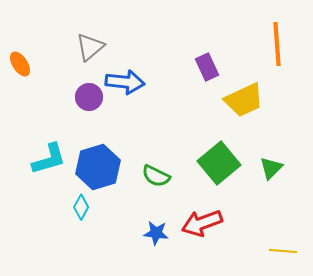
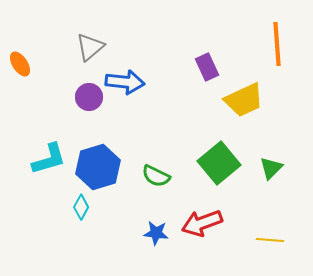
yellow line: moved 13 px left, 11 px up
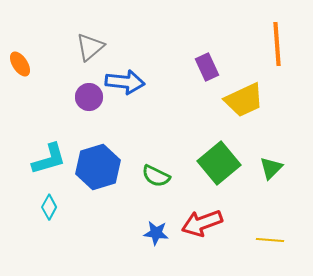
cyan diamond: moved 32 px left
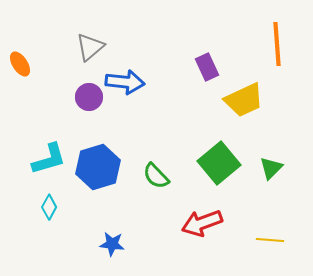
green semicircle: rotated 20 degrees clockwise
blue star: moved 44 px left, 11 px down
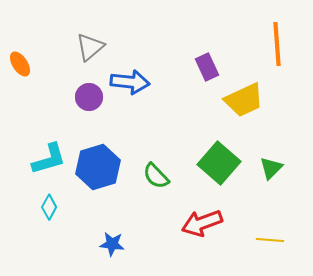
blue arrow: moved 5 px right
green square: rotated 9 degrees counterclockwise
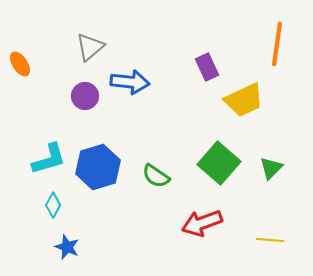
orange line: rotated 12 degrees clockwise
purple circle: moved 4 px left, 1 px up
green semicircle: rotated 12 degrees counterclockwise
cyan diamond: moved 4 px right, 2 px up
blue star: moved 45 px left, 3 px down; rotated 15 degrees clockwise
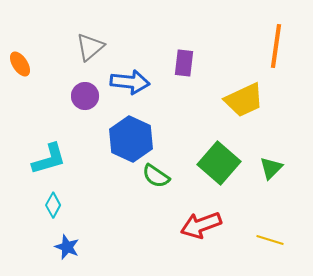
orange line: moved 1 px left, 2 px down
purple rectangle: moved 23 px left, 4 px up; rotated 32 degrees clockwise
blue hexagon: moved 33 px right, 28 px up; rotated 18 degrees counterclockwise
red arrow: moved 1 px left, 2 px down
yellow line: rotated 12 degrees clockwise
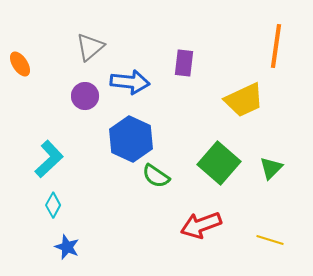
cyan L-shape: rotated 27 degrees counterclockwise
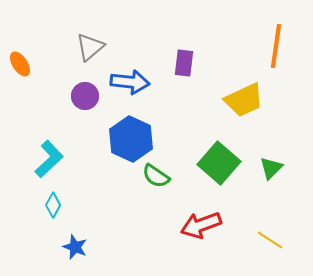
yellow line: rotated 16 degrees clockwise
blue star: moved 8 px right
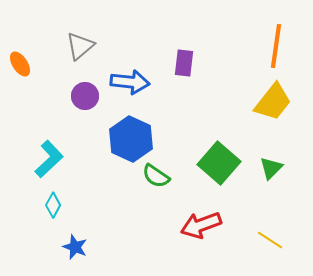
gray triangle: moved 10 px left, 1 px up
yellow trapezoid: moved 29 px right, 2 px down; rotated 27 degrees counterclockwise
